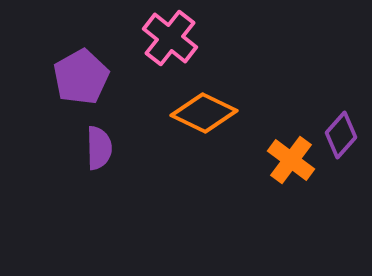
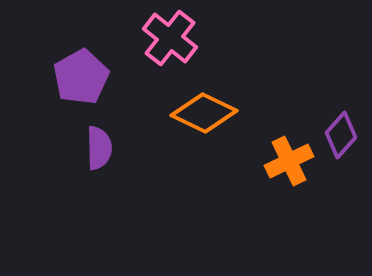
orange cross: moved 2 px left, 1 px down; rotated 27 degrees clockwise
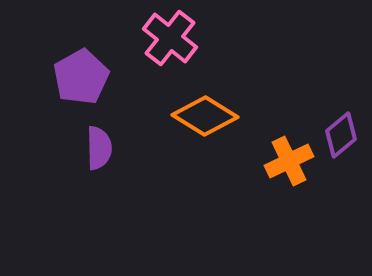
orange diamond: moved 1 px right, 3 px down; rotated 6 degrees clockwise
purple diamond: rotated 9 degrees clockwise
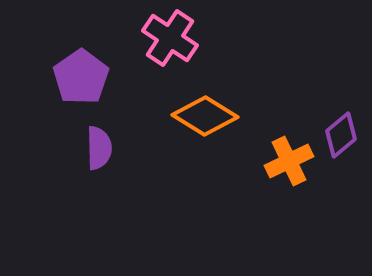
pink cross: rotated 4 degrees counterclockwise
purple pentagon: rotated 6 degrees counterclockwise
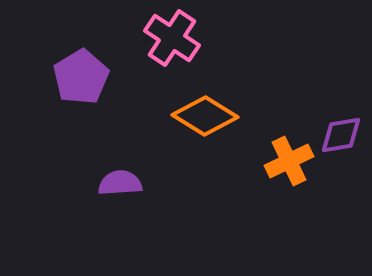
pink cross: moved 2 px right
purple pentagon: rotated 4 degrees clockwise
purple diamond: rotated 30 degrees clockwise
purple semicircle: moved 21 px right, 35 px down; rotated 93 degrees counterclockwise
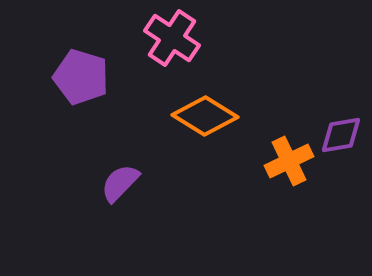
purple pentagon: rotated 24 degrees counterclockwise
purple semicircle: rotated 42 degrees counterclockwise
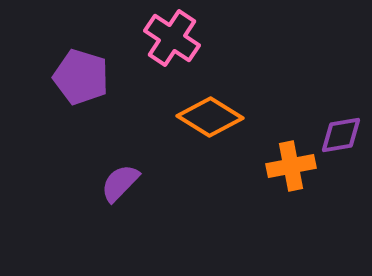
orange diamond: moved 5 px right, 1 px down
orange cross: moved 2 px right, 5 px down; rotated 15 degrees clockwise
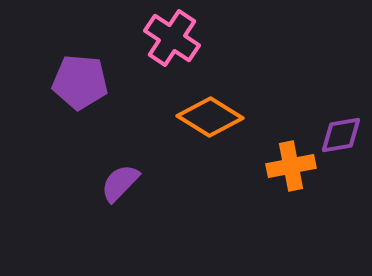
purple pentagon: moved 1 px left, 5 px down; rotated 12 degrees counterclockwise
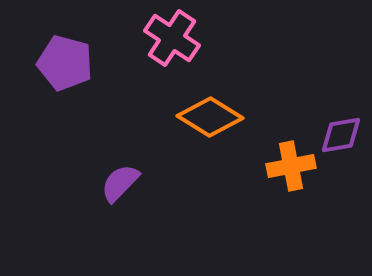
purple pentagon: moved 15 px left, 19 px up; rotated 10 degrees clockwise
